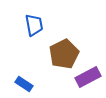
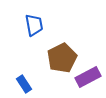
brown pentagon: moved 2 px left, 4 px down
blue rectangle: rotated 24 degrees clockwise
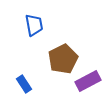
brown pentagon: moved 1 px right, 1 px down
purple rectangle: moved 4 px down
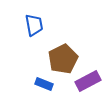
blue rectangle: moved 20 px right; rotated 36 degrees counterclockwise
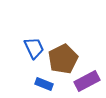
blue trapezoid: moved 23 px down; rotated 15 degrees counterclockwise
purple rectangle: moved 1 px left
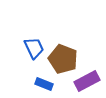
brown pentagon: rotated 24 degrees counterclockwise
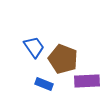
blue trapezoid: moved 1 px up; rotated 10 degrees counterclockwise
purple rectangle: rotated 25 degrees clockwise
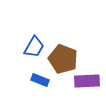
blue trapezoid: rotated 65 degrees clockwise
blue rectangle: moved 4 px left, 4 px up
